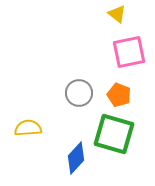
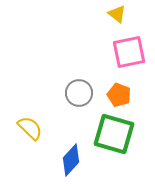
yellow semicircle: moved 2 px right; rotated 48 degrees clockwise
blue diamond: moved 5 px left, 2 px down
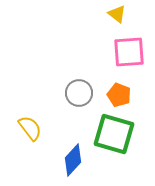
pink square: rotated 8 degrees clockwise
yellow semicircle: rotated 8 degrees clockwise
blue diamond: moved 2 px right
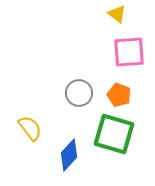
blue diamond: moved 4 px left, 5 px up
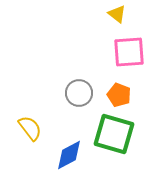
blue diamond: rotated 20 degrees clockwise
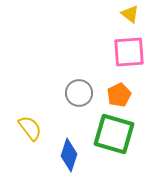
yellow triangle: moved 13 px right
orange pentagon: rotated 25 degrees clockwise
blue diamond: rotated 44 degrees counterclockwise
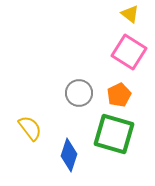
pink square: rotated 36 degrees clockwise
